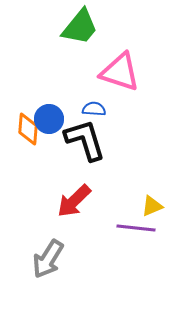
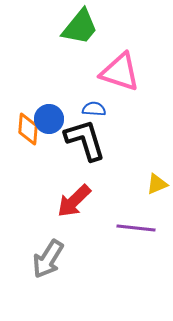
yellow triangle: moved 5 px right, 22 px up
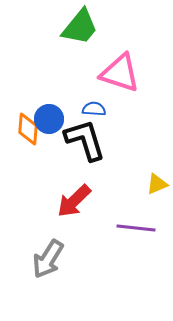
pink triangle: moved 1 px down
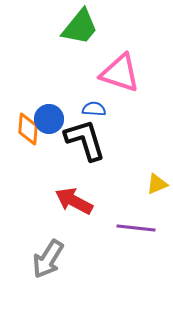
red arrow: rotated 72 degrees clockwise
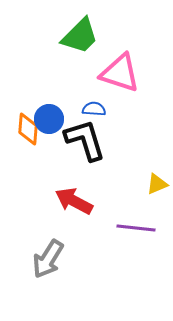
green trapezoid: moved 9 px down; rotated 6 degrees clockwise
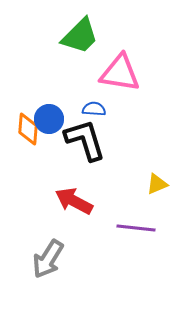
pink triangle: rotated 9 degrees counterclockwise
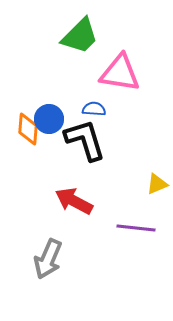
gray arrow: rotated 9 degrees counterclockwise
